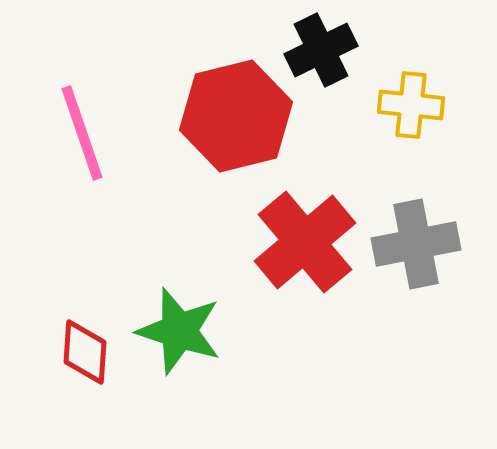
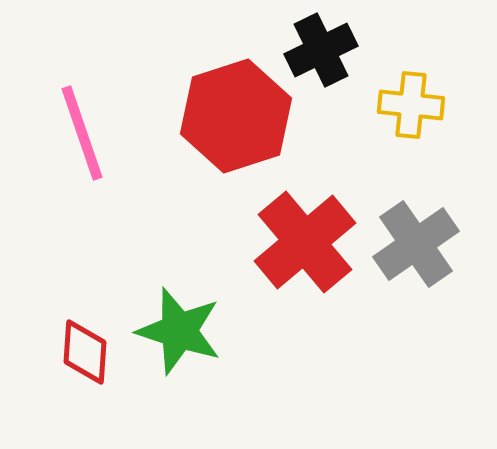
red hexagon: rotated 4 degrees counterclockwise
gray cross: rotated 24 degrees counterclockwise
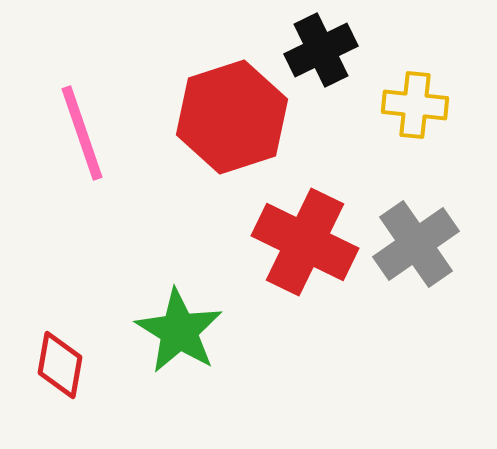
yellow cross: moved 4 px right
red hexagon: moved 4 px left, 1 px down
red cross: rotated 24 degrees counterclockwise
green star: rotated 14 degrees clockwise
red diamond: moved 25 px left, 13 px down; rotated 6 degrees clockwise
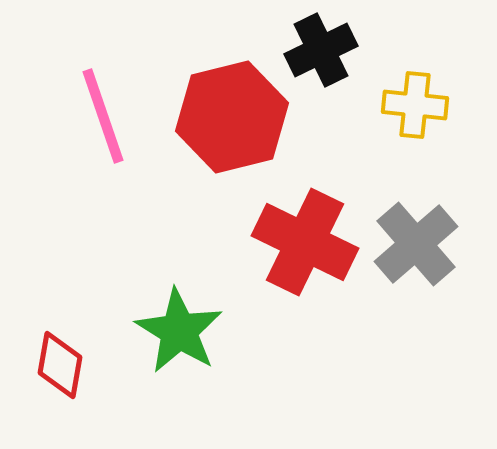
red hexagon: rotated 4 degrees clockwise
pink line: moved 21 px right, 17 px up
gray cross: rotated 6 degrees counterclockwise
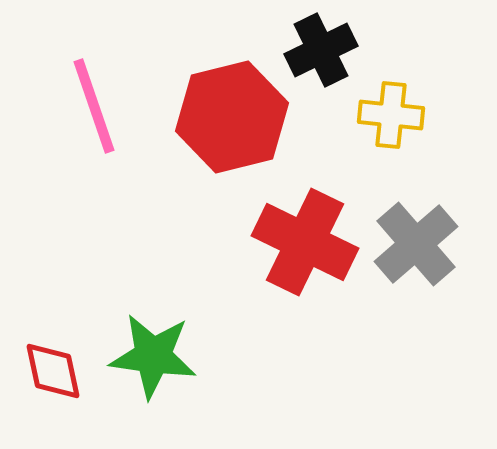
yellow cross: moved 24 px left, 10 px down
pink line: moved 9 px left, 10 px up
green star: moved 26 px left, 25 px down; rotated 24 degrees counterclockwise
red diamond: moved 7 px left, 6 px down; rotated 22 degrees counterclockwise
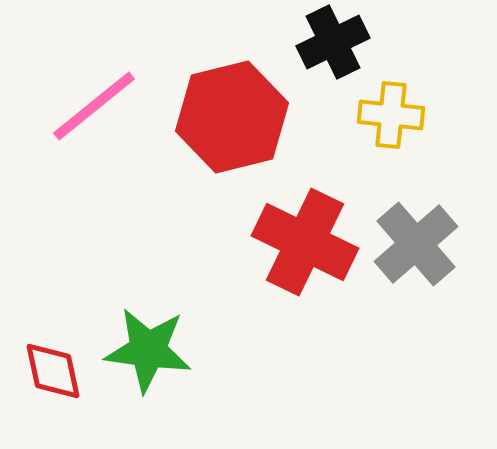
black cross: moved 12 px right, 8 px up
pink line: rotated 70 degrees clockwise
green star: moved 5 px left, 6 px up
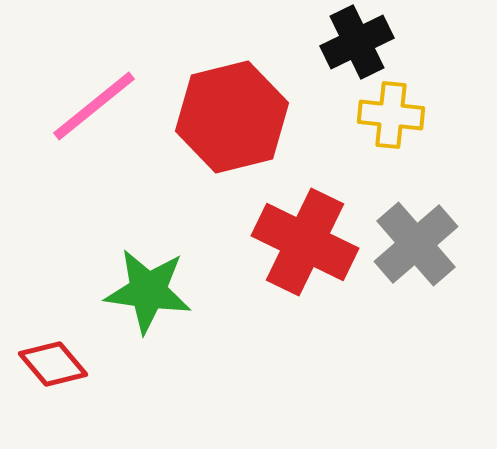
black cross: moved 24 px right
green star: moved 59 px up
red diamond: moved 7 px up; rotated 28 degrees counterclockwise
